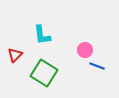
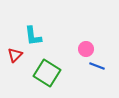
cyan L-shape: moved 9 px left, 1 px down
pink circle: moved 1 px right, 1 px up
green square: moved 3 px right
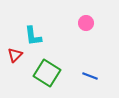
pink circle: moved 26 px up
blue line: moved 7 px left, 10 px down
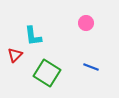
blue line: moved 1 px right, 9 px up
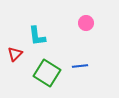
cyan L-shape: moved 4 px right
red triangle: moved 1 px up
blue line: moved 11 px left, 1 px up; rotated 28 degrees counterclockwise
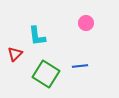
green square: moved 1 px left, 1 px down
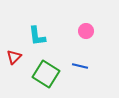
pink circle: moved 8 px down
red triangle: moved 1 px left, 3 px down
blue line: rotated 21 degrees clockwise
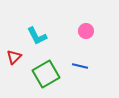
cyan L-shape: rotated 20 degrees counterclockwise
green square: rotated 28 degrees clockwise
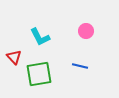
cyan L-shape: moved 3 px right, 1 px down
red triangle: rotated 28 degrees counterclockwise
green square: moved 7 px left; rotated 20 degrees clockwise
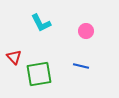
cyan L-shape: moved 1 px right, 14 px up
blue line: moved 1 px right
